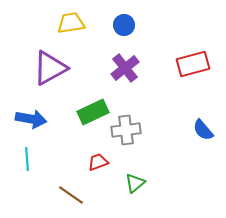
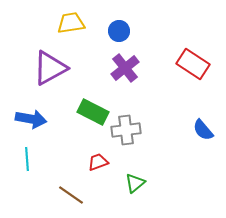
blue circle: moved 5 px left, 6 px down
red rectangle: rotated 48 degrees clockwise
green rectangle: rotated 52 degrees clockwise
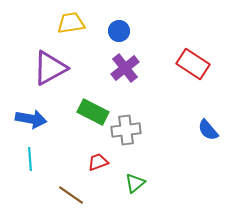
blue semicircle: moved 5 px right
cyan line: moved 3 px right
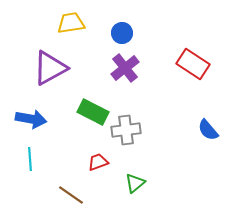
blue circle: moved 3 px right, 2 px down
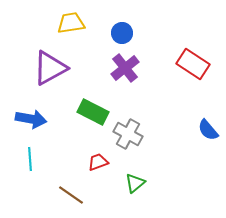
gray cross: moved 2 px right, 4 px down; rotated 36 degrees clockwise
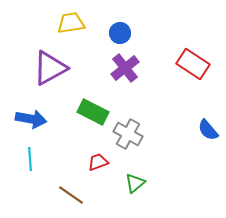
blue circle: moved 2 px left
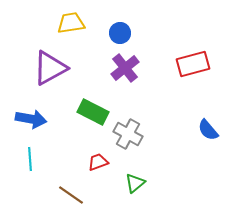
red rectangle: rotated 48 degrees counterclockwise
